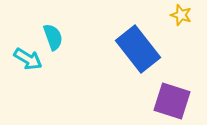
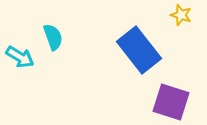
blue rectangle: moved 1 px right, 1 px down
cyan arrow: moved 8 px left, 2 px up
purple square: moved 1 px left, 1 px down
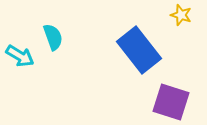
cyan arrow: moved 1 px up
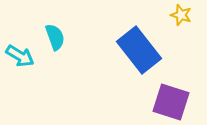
cyan semicircle: moved 2 px right
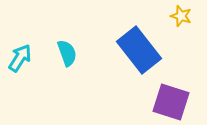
yellow star: moved 1 px down
cyan semicircle: moved 12 px right, 16 px down
cyan arrow: moved 2 px down; rotated 88 degrees counterclockwise
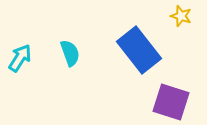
cyan semicircle: moved 3 px right
